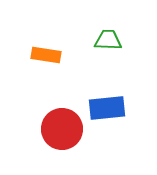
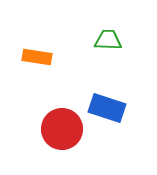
orange rectangle: moved 9 px left, 2 px down
blue rectangle: rotated 24 degrees clockwise
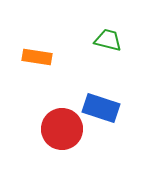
green trapezoid: rotated 12 degrees clockwise
blue rectangle: moved 6 px left
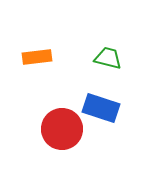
green trapezoid: moved 18 px down
orange rectangle: rotated 16 degrees counterclockwise
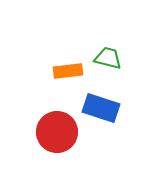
orange rectangle: moved 31 px right, 14 px down
red circle: moved 5 px left, 3 px down
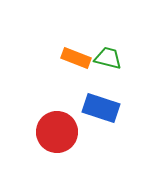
orange rectangle: moved 8 px right, 13 px up; rotated 28 degrees clockwise
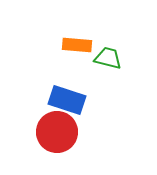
orange rectangle: moved 1 px right, 13 px up; rotated 16 degrees counterclockwise
blue rectangle: moved 34 px left, 8 px up
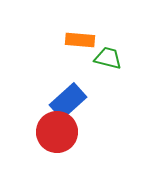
orange rectangle: moved 3 px right, 5 px up
blue rectangle: moved 1 px right, 1 px down; rotated 60 degrees counterclockwise
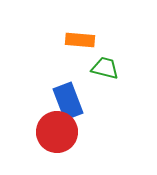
green trapezoid: moved 3 px left, 10 px down
blue rectangle: rotated 69 degrees counterclockwise
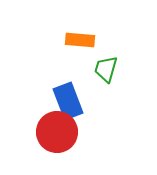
green trapezoid: moved 1 px right, 1 px down; rotated 88 degrees counterclockwise
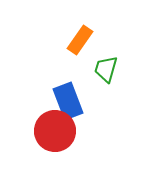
orange rectangle: rotated 60 degrees counterclockwise
red circle: moved 2 px left, 1 px up
